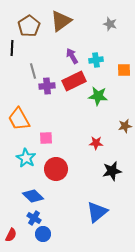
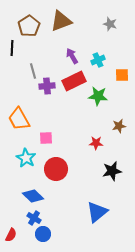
brown triangle: rotated 15 degrees clockwise
cyan cross: moved 2 px right; rotated 16 degrees counterclockwise
orange square: moved 2 px left, 5 px down
brown star: moved 6 px left
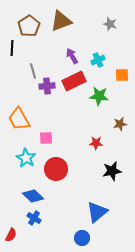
green star: moved 1 px right
brown star: moved 1 px right, 2 px up
blue circle: moved 39 px right, 4 px down
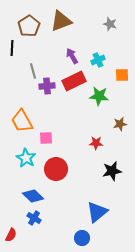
orange trapezoid: moved 3 px right, 2 px down
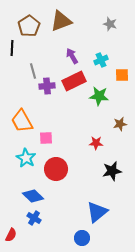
cyan cross: moved 3 px right
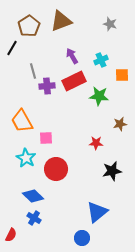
black line: rotated 28 degrees clockwise
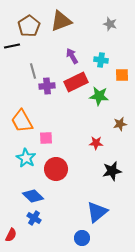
black line: moved 2 px up; rotated 49 degrees clockwise
cyan cross: rotated 32 degrees clockwise
red rectangle: moved 2 px right, 1 px down
